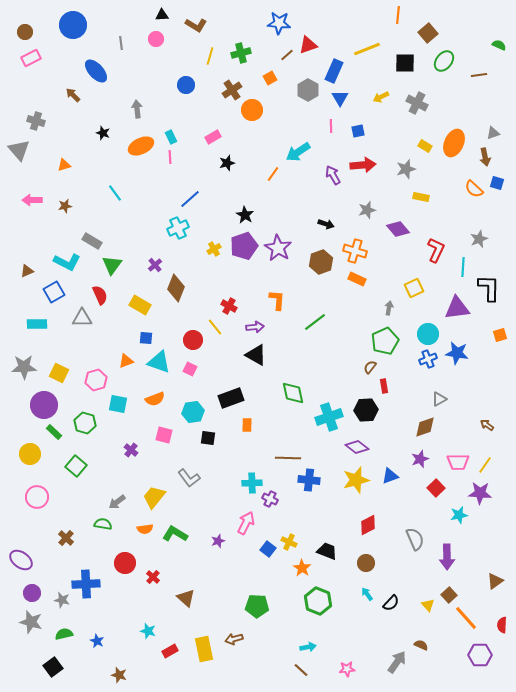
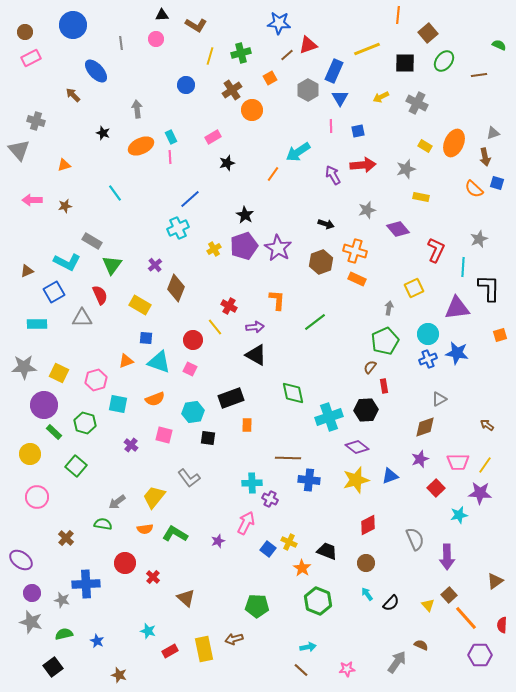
purple cross at (131, 450): moved 5 px up
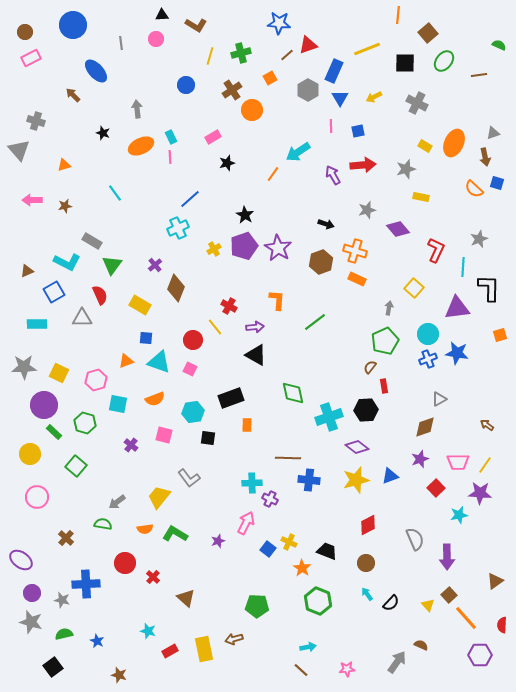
yellow arrow at (381, 97): moved 7 px left
yellow square at (414, 288): rotated 24 degrees counterclockwise
yellow trapezoid at (154, 497): moved 5 px right
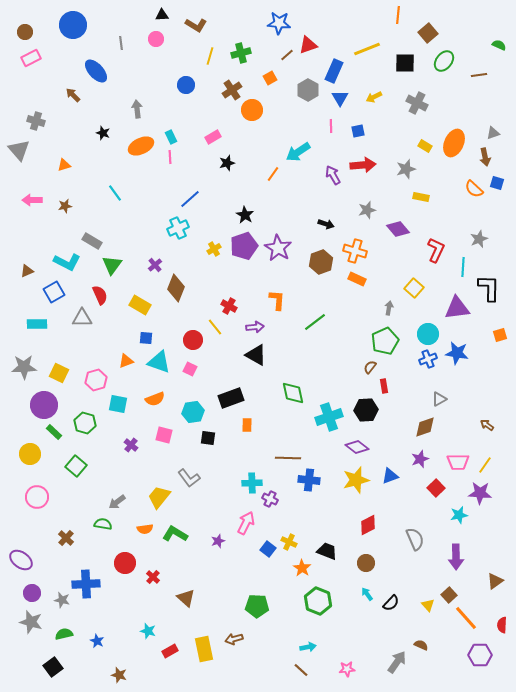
purple arrow at (447, 557): moved 9 px right
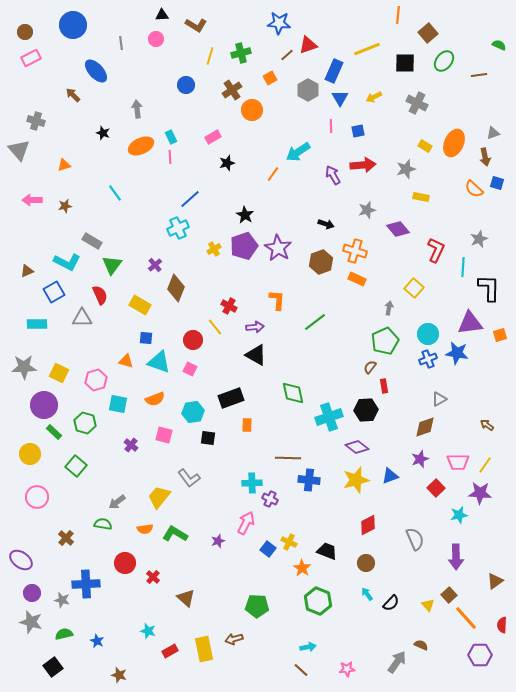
purple triangle at (457, 308): moved 13 px right, 15 px down
orange triangle at (126, 361): rotated 35 degrees clockwise
